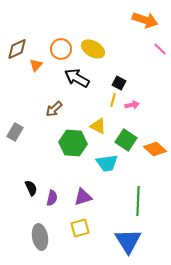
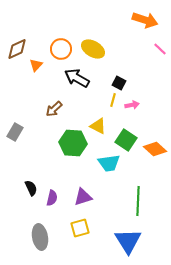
cyan trapezoid: moved 2 px right
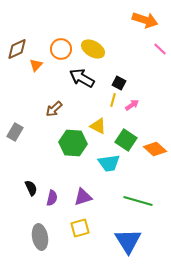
black arrow: moved 5 px right
pink arrow: rotated 24 degrees counterclockwise
green line: rotated 76 degrees counterclockwise
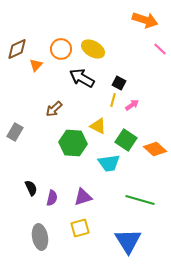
green line: moved 2 px right, 1 px up
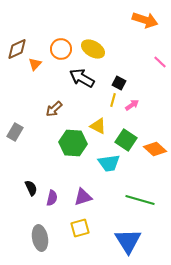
pink line: moved 13 px down
orange triangle: moved 1 px left, 1 px up
gray ellipse: moved 1 px down
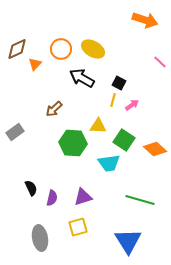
yellow triangle: rotated 24 degrees counterclockwise
gray rectangle: rotated 24 degrees clockwise
green square: moved 2 px left
yellow square: moved 2 px left, 1 px up
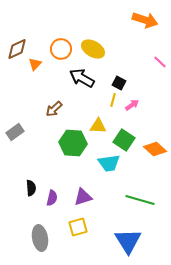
black semicircle: rotated 21 degrees clockwise
